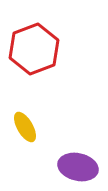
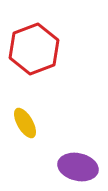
yellow ellipse: moved 4 px up
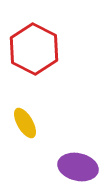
red hexagon: rotated 12 degrees counterclockwise
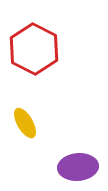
purple ellipse: rotated 18 degrees counterclockwise
